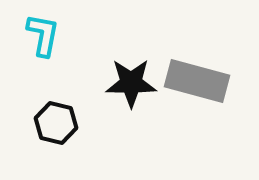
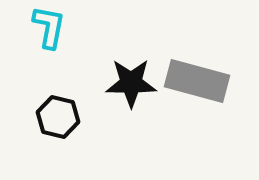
cyan L-shape: moved 6 px right, 8 px up
black hexagon: moved 2 px right, 6 px up
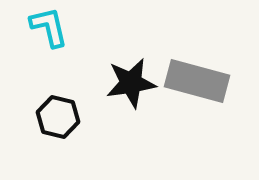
cyan L-shape: rotated 24 degrees counterclockwise
black star: rotated 9 degrees counterclockwise
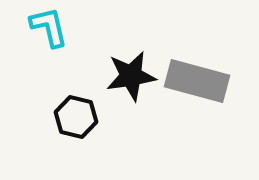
black star: moved 7 px up
black hexagon: moved 18 px right
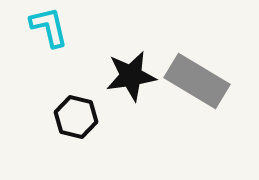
gray rectangle: rotated 16 degrees clockwise
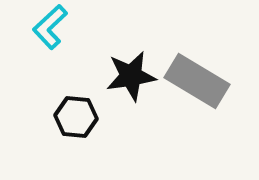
cyan L-shape: moved 1 px right; rotated 120 degrees counterclockwise
black hexagon: rotated 9 degrees counterclockwise
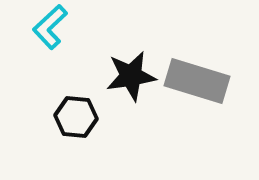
gray rectangle: rotated 14 degrees counterclockwise
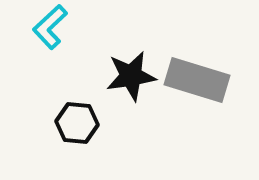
gray rectangle: moved 1 px up
black hexagon: moved 1 px right, 6 px down
